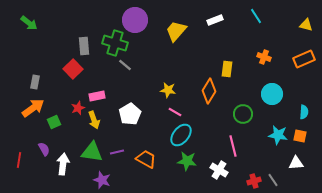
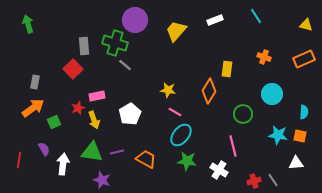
green arrow at (29, 23): moved 1 px left, 1 px down; rotated 144 degrees counterclockwise
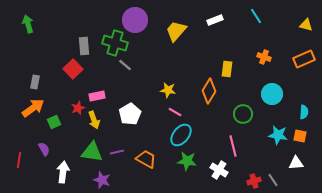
white arrow at (63, 164): moved 8 px down
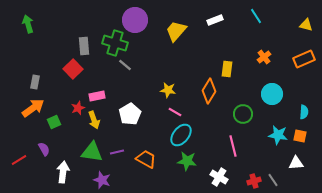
orange cross at (264, 57): rotated 32 degrees clockwise
red line at (19, 160): rotated 49 degrees clockwise
white cross at (219, 170): moved 7 px down
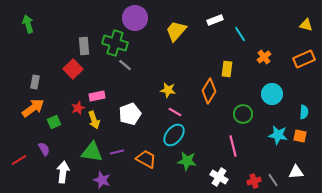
cyan line at (256, 16): moved 16 px left, 18 px down
purple circle at (135, 20): moved 2 px up
white pentagon at (130, 114): rotated 10 degrees clockwise
cyan ellipse at (181, 135): moved 7 px left
white triangle at (296, 163): moved 9 px down
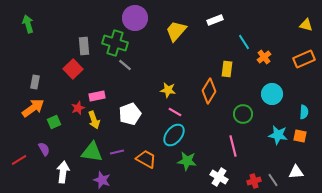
cyan line at (240, 34): moved 4 px right, 8 px down
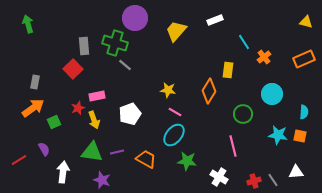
yellow triangle at (306, 25): moved 3 px up
yellow rectangle at (227, 69): moved 1 px right, 1 px down
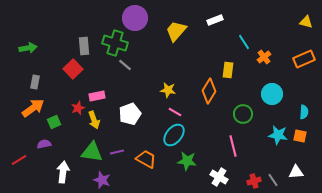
green arrow at (28, 24): moved 24 px down; rotated 96 degrees clockwise
purple semicircle at (44, 149): moved 5 px up; rotated 72 degrees counterclockwise
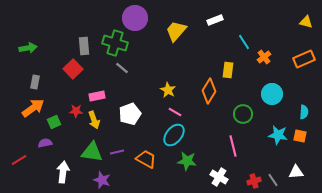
gray line at (125, 65): moved 3 px left, 3 px down
yellow star at (168, 90): rotated 21 degrees clockwise
red star at (78, 108): moved 2 px left, 3 px down; rotated 24 degrees clockwise
purple semicircle at (44, 144): moved 1 px right, 1 px up
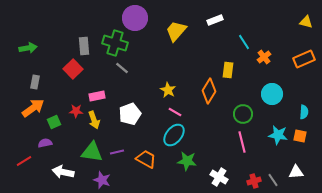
pink line at (233, 146): moved 9 px right, 4 px up
red line at (19, 160): moved 5 px right, 1 px down
white arrow at (63, 172): rotated 85 degrees counterclockwise
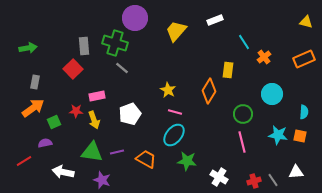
pink line at (175, 112): rotated 16 degrees counterclockwise
